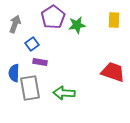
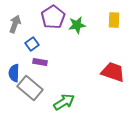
gray rectangle: rotated 40 degrees counterclockwise
green arrow: moved 9 px down; rotated 145 degrees clockwise
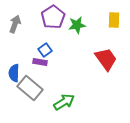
blue square: moved 13 px right, 6 px down
red trapezoid: moved 7 px left, 13 px up; rotated 35 degrees clockwise
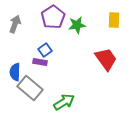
blue semicircle: moved 1 px right, 1 px up
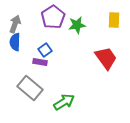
red trapezoid: moved 1 px up
blue semicircle: moved 30 px up
